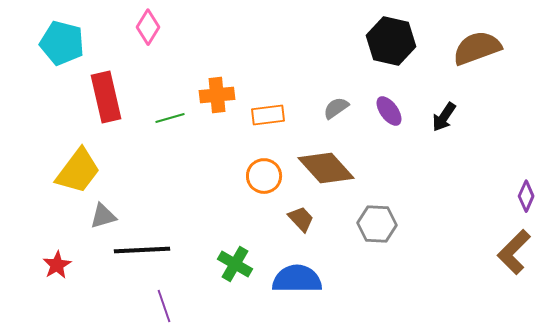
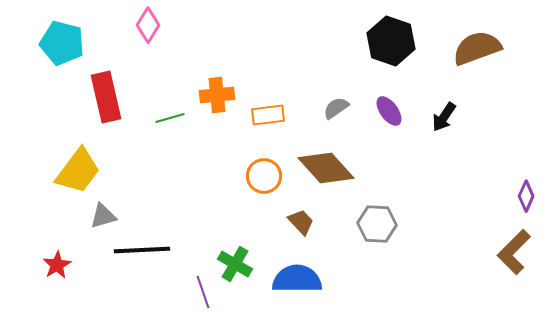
pink diamond: moved 2 px up
black hexagon: rotated 6 degrees clockwise
brown trapezoid: moved 3 px down
purple line: moved 39 px right, 14 px up
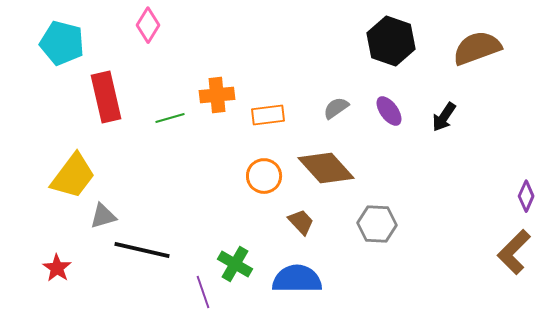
yellow trapezoid: moved 5 px left, 5 px down
black line: rotated 16 degrees clockwise
red star: moved 3 px down; rotated 8 degrees counterclockwise
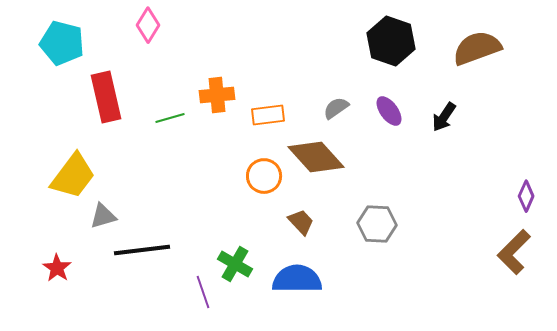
brown diamond: moved 10 px left, 11 px up
black line: rotated 20 degrees counterclockwise
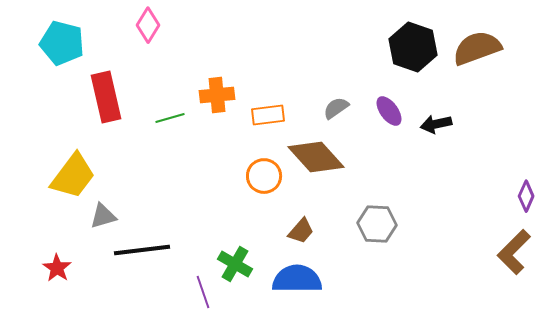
black hexagon: moved 22 px right, 6 px down
black arrow: moved 8 px left, 7 px down; rotated 44 degrees clockwise
brown trapezoid: moved 9 px down; rotated 84 degrees clockwise
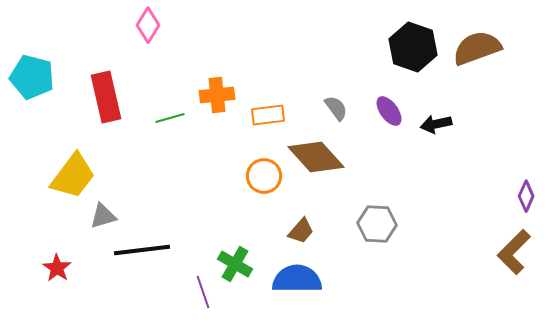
cyan pentagon: moved 30 px left, 34 px down
gray semicircle: rotated 88 degrees clockwise
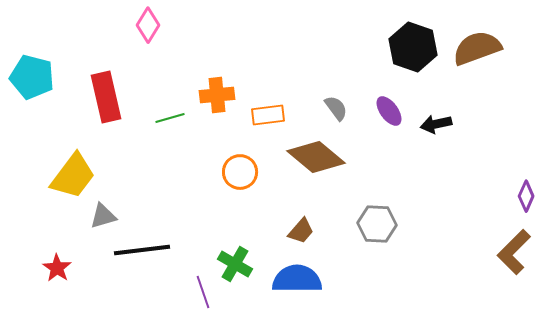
brown diamond: rotated 8 degrees counterclockwise
orange circle: moved 24 px left, 4 px up
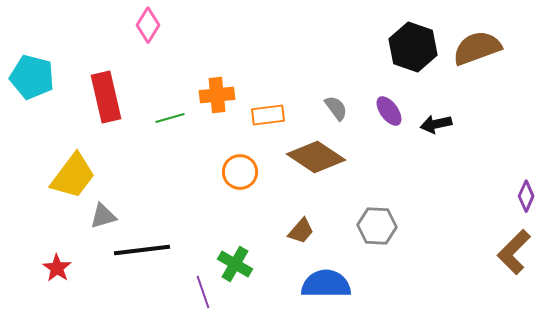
brown diamond: rotated 6 degrees counterclockwise
gray hexagon: moved 2 px down
blue semicircle: moved 29 px right, 5 px down
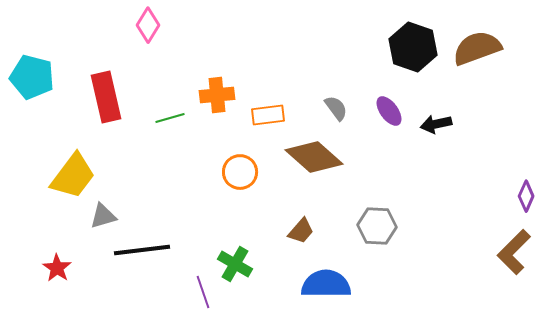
brown diamond: moved 2 px left; rotated 8 degrees clockwise
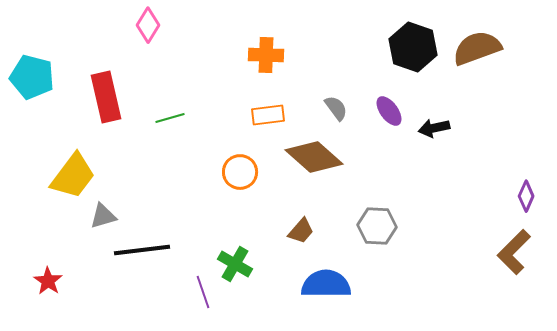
orange cross: moved 49 px right, 40 px up; rotated 8 degrees clockwise
black arrow: moved 2 px left, 4 px down
red star: moved 9 px left, 13 px down
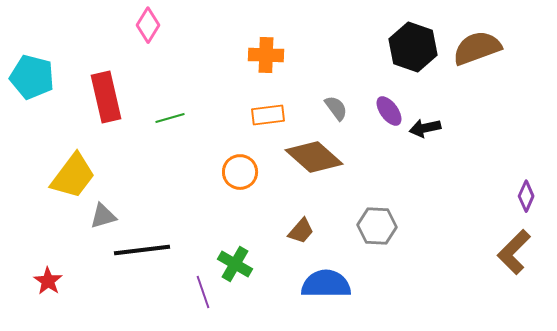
black arrow: moved 9 px left
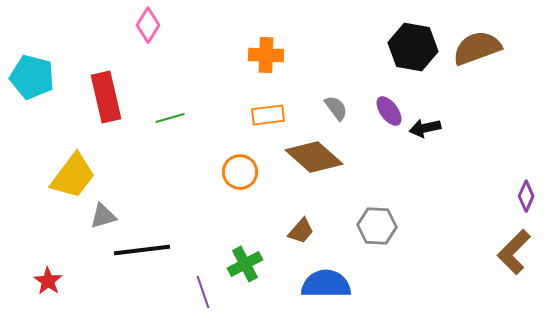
black hexagon: rotated 9 degrees counterclockwise
green cross: moved 10 px right; rotated 32 degrees clockwise
